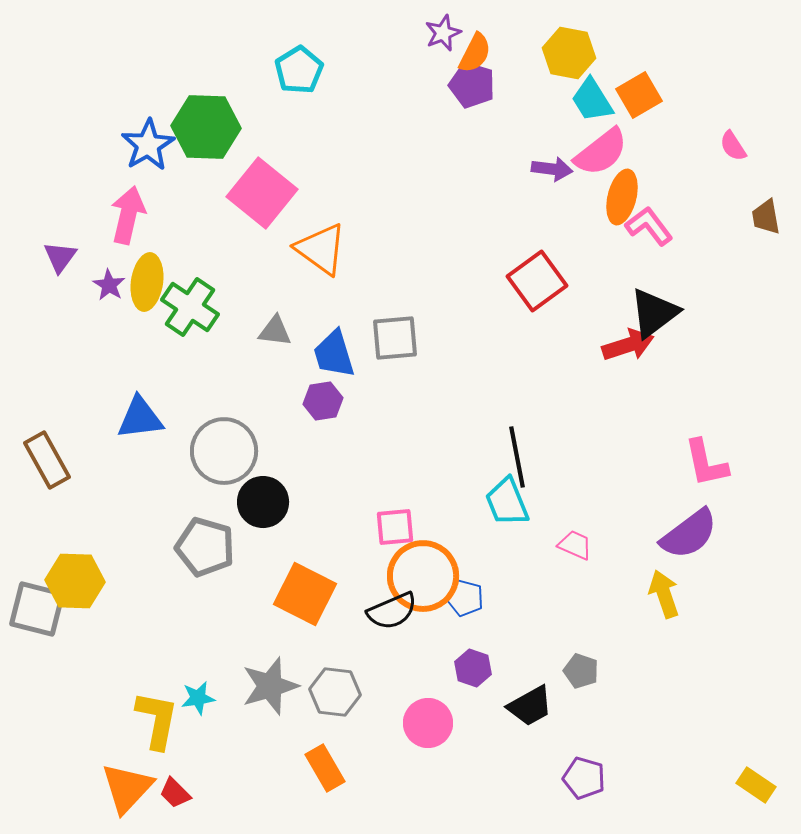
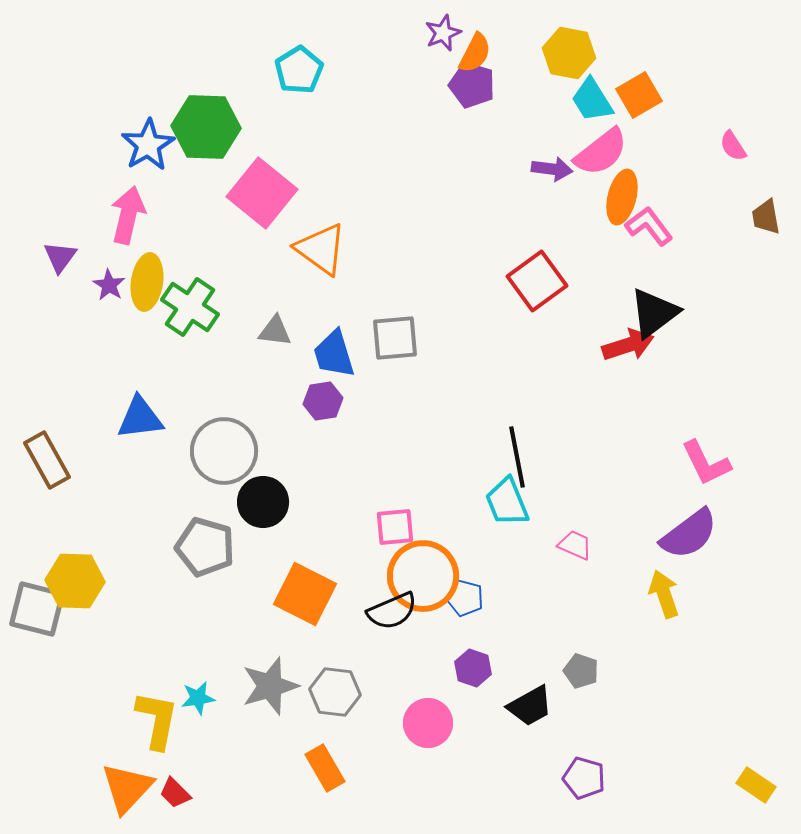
pink L-shape at (706, 463): rotated 14 degrees counterclockwise
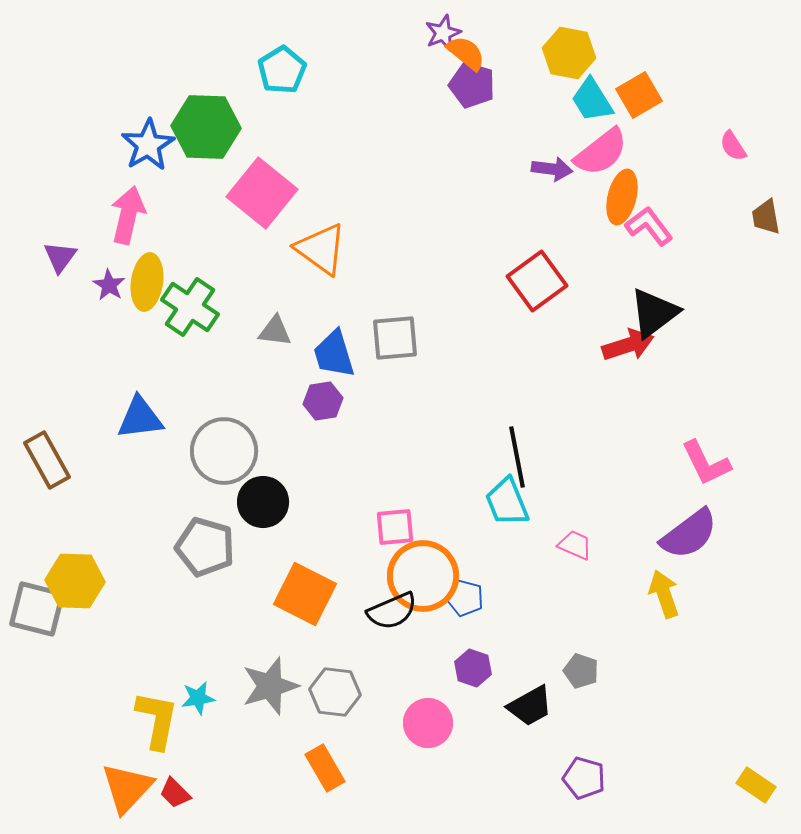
orange semicircle at (475, 53): moved 9 px left; rotated 78 degrees counterclockwise
cyan pentagon at (299, 70): moved 17 px left
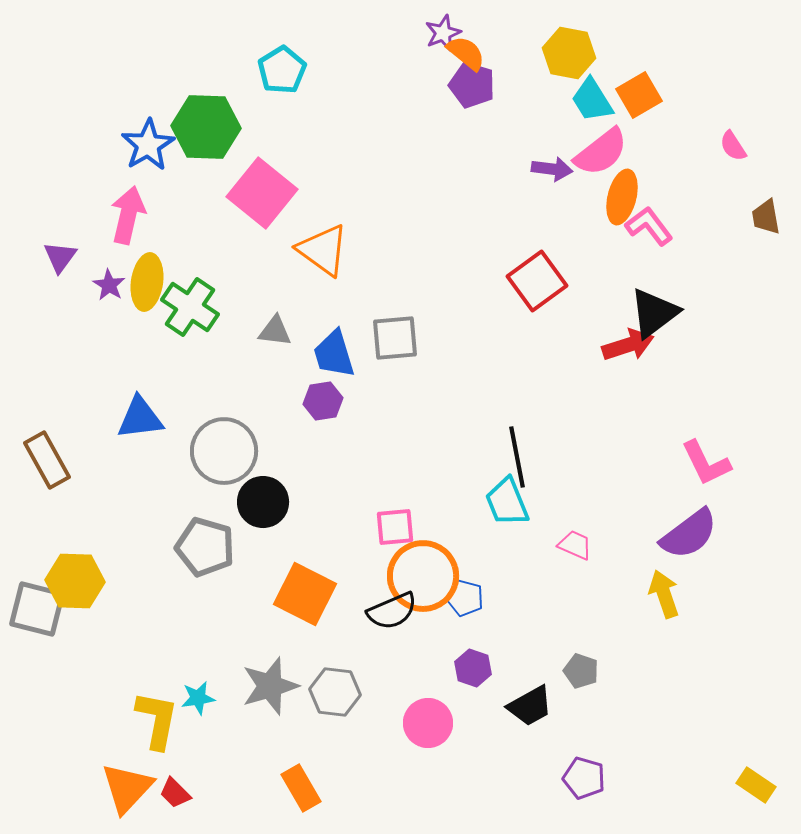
orange triangle at (321, 249): moved 2 px right, 1 px down
orange rectangle at (325, 768): moved 24 px left, 20 px down
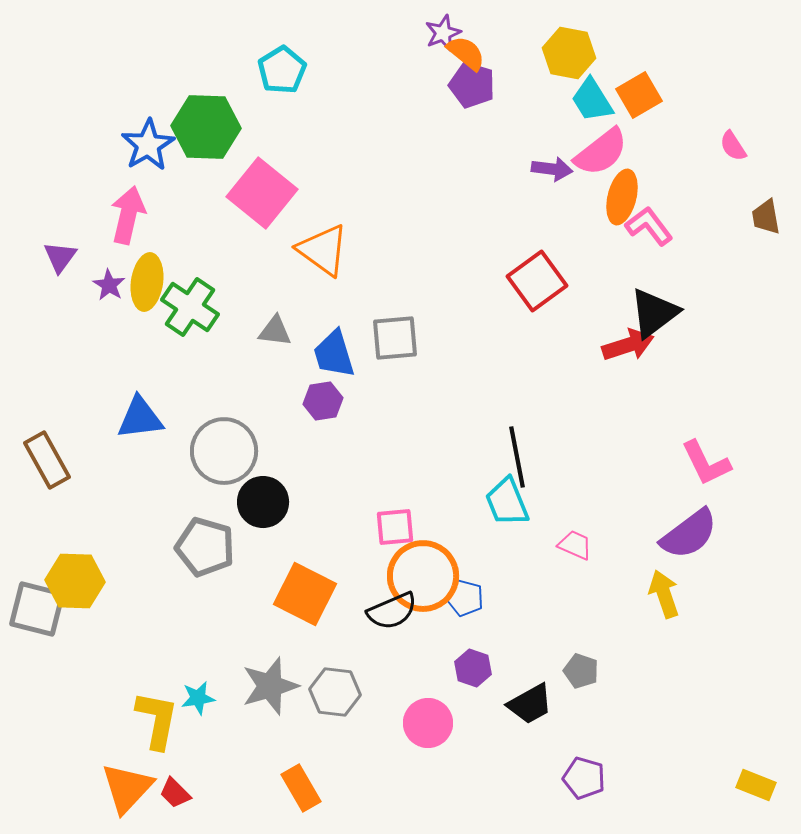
black trapezoid at (530, 706): moved 2 px up
yellow rectangle at (756, 785): rotated 12 degrees counterclockwise
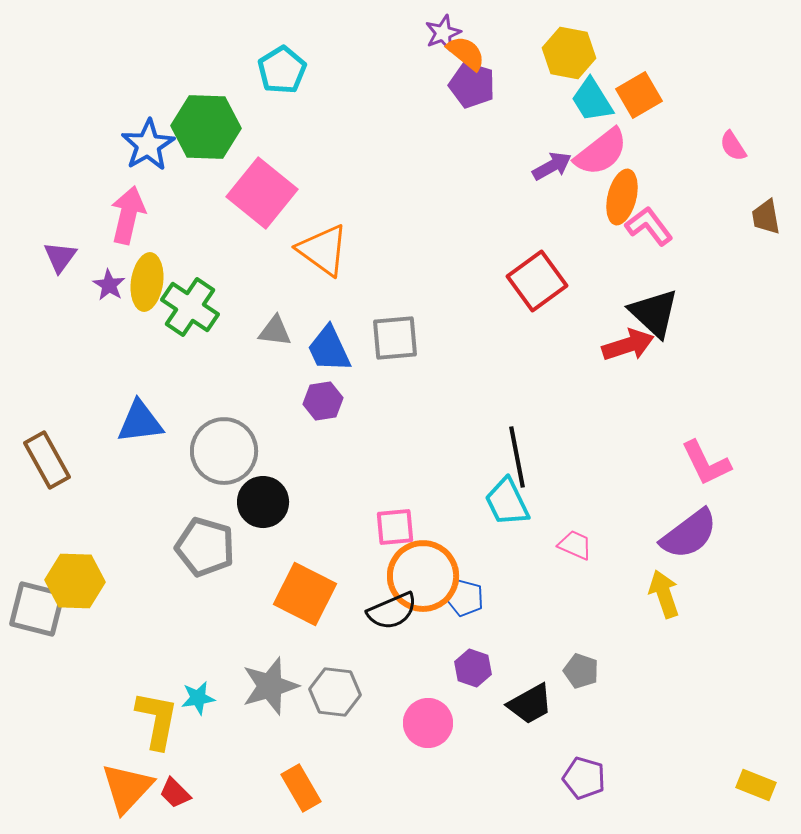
purple arrow at (552, 169): moved 3 px up; rotated 36 degrees counterclockwise
black triangle at (654, 313): rotated 40 degrees counterclockwise
blue trapezoid at (334, 354): moved 5 px left, 5 px up; rotated 8 degrees counterclockwise
blue triangle at (140, 418): moved 4 px down
cyan trapezoid at (507, 502): rotated 4 degrees counterclockwise
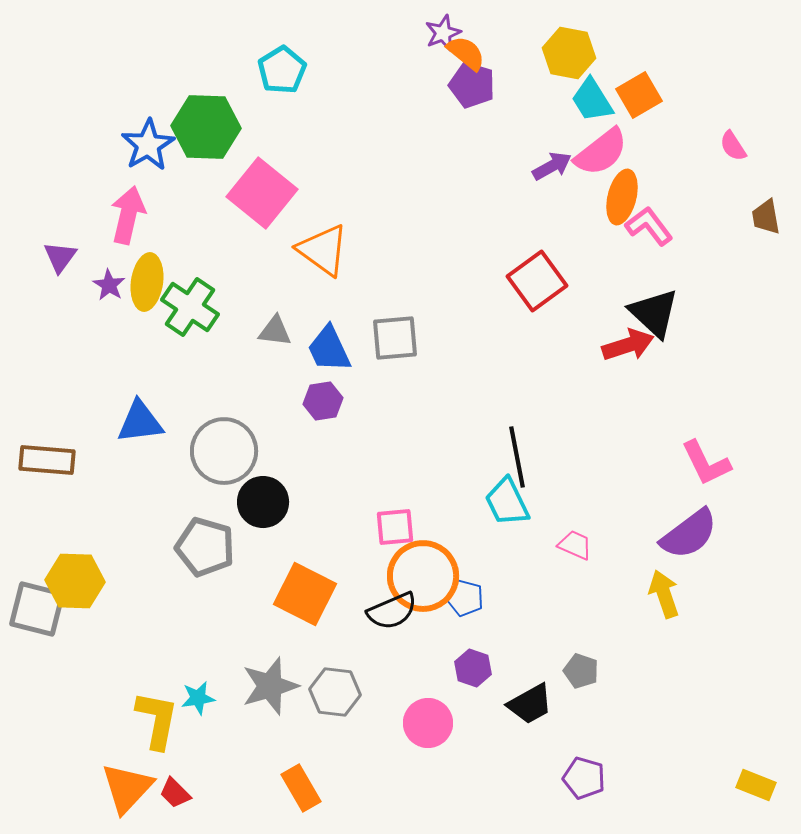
brown rectangle at (47, 460): rotated 56 degrees counterclockwise
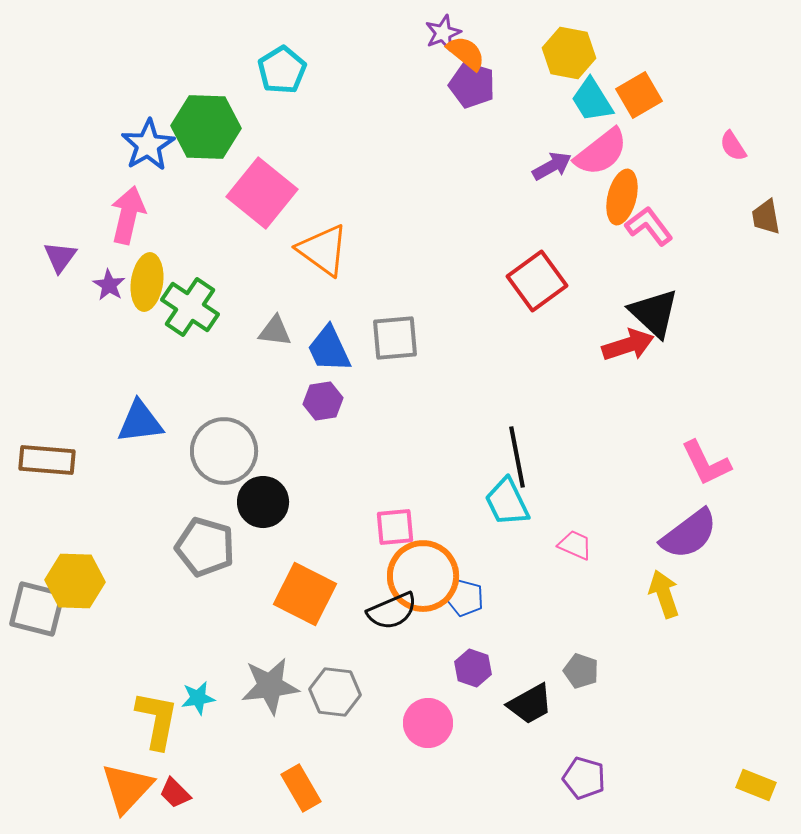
gray star at (270, 686): rotated 10 degrees clockwise
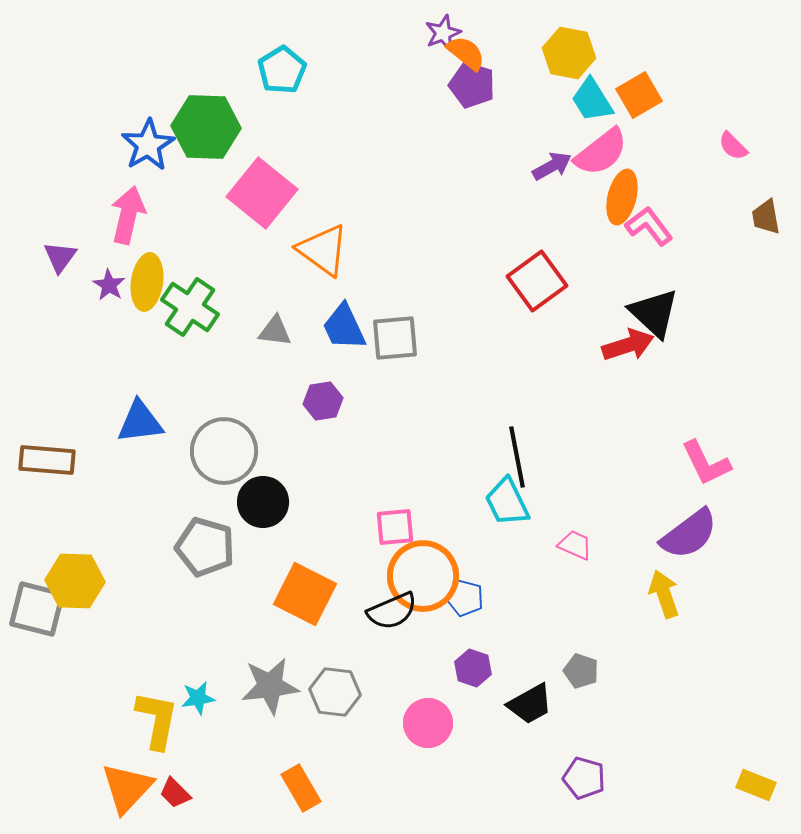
pink semicircle at (733, 146): rotated 12 degrees counterclockwise
blue trapezoid at (329, 349): moved 15 px right, 22 px up
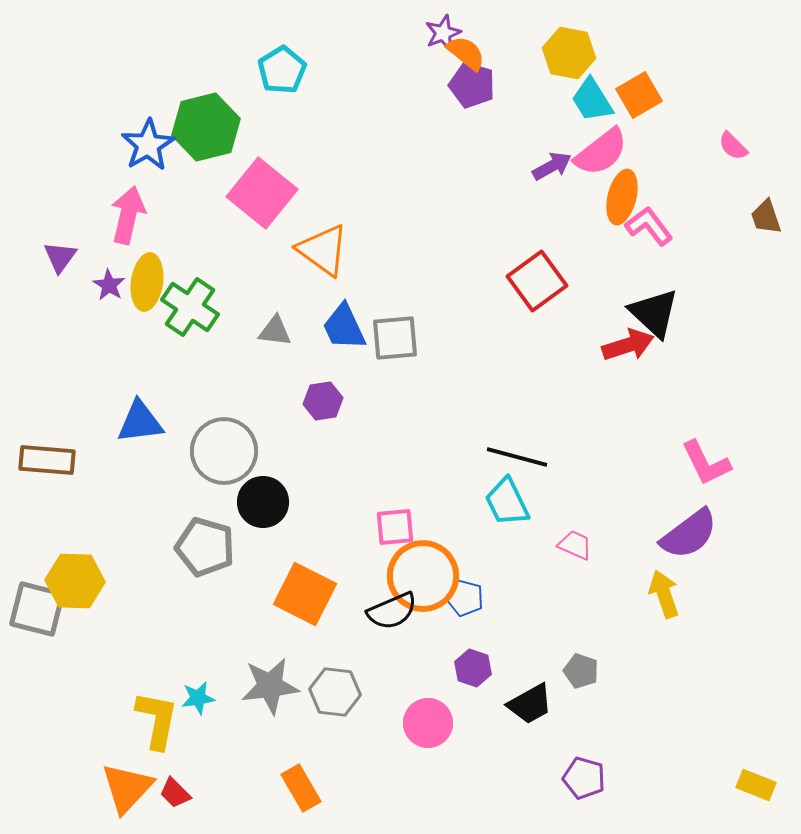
green hexagon at (206, 127): rotated 16 degrees counterclockwise
brown trapezoid at (766, 217): rotated 9 degrees counterclockwise
black line at (517, 457): rotated 64 degrees counterclockwise
